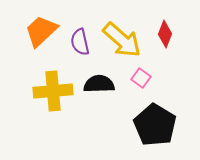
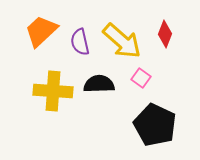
yellow arrow: moved 1 px down
yellow cross: rotated 9 degrees clockwise
black pentagon: rotated 6 degrees counterclockwise
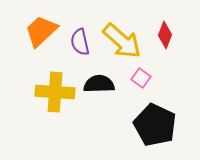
red diamond: moved 1 px down
yellow cross: moved 2 px right, 1 px down
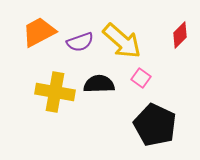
orange trapezoid: moved 2 px left, 1 px down; rotated 15 degrees clockwise
red diamond: moved 15 px right; rotated 24 degrees clockwise
purple semicircle: rotated 96 degrees counterclockwise
yellow cross: rotated 6 degrees clockwise
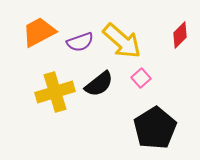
pink square: rotated 12 degrees clockwise
black semicircle: rotated 144 degrees clockwise
yellow cross: rotated 27 degrees counterclockwise
black pentagon: moved 3 px down; rotated 15 degrees clockwise
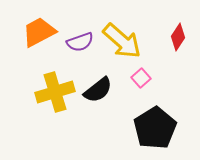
red diamond: moved 2 px left, 2 px down; rotated 12 degrees counterclockwise
black semicircle: moved 1 px left, 6 px down
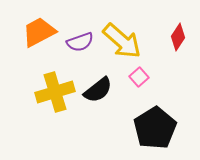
pink square: moved 2 px left, 1 px up
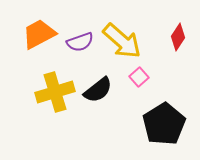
orange trapezoid: moved 2 px down
black pentagon: moved 9 px right, 4 px up
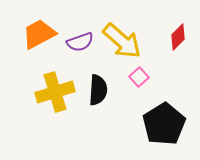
red diamond: rotated 12 degrees clockwise
black semicircle: rotated 48 degrees counterclockwise
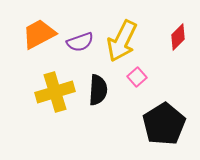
yellow arrow: rotated 75 degrees clockwise
pink square: moved 2 px left
